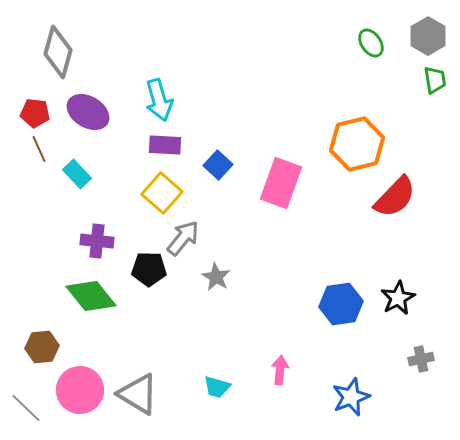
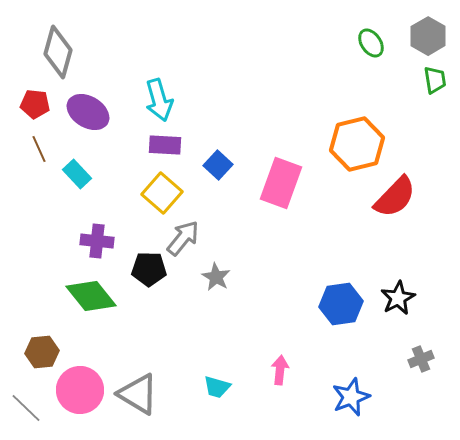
red pentagon: moved 9 px up
brown hexagon: moved 5 px down
gray cross: rotated 10 degrees counterclockwise
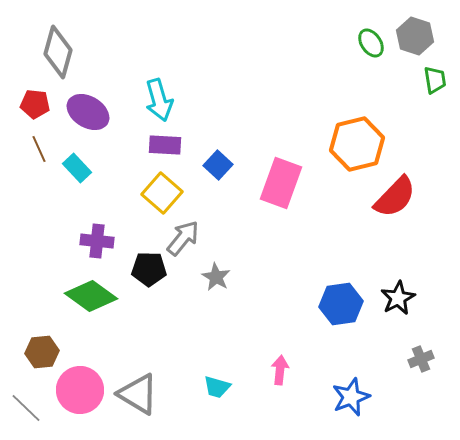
gray hexagon: moved 13 px left; rotated 12 degrees counterclockwise
cyan rectangle: moved 6 px up
green diamond: rotated 15 degrees counterclockwise
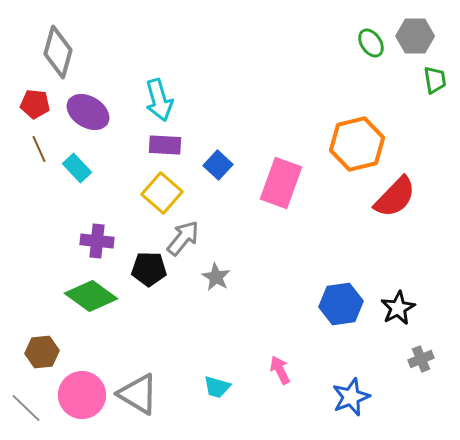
gray hexagon: rotated 18 degrees counterclockwise
black star: moved 10 px down
pink arrow: rotated 32 degrees counterclockwise
pink circle: moved 2 px right, 5 px down
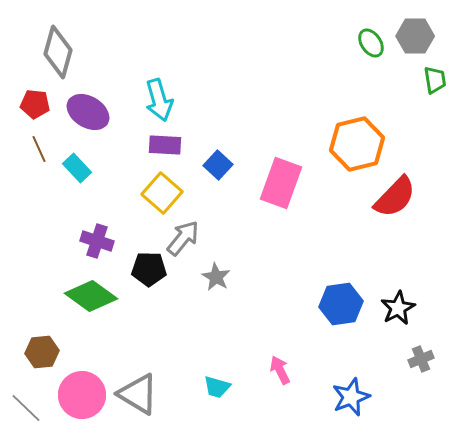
purple cross: rotated 12 degrees clockwise
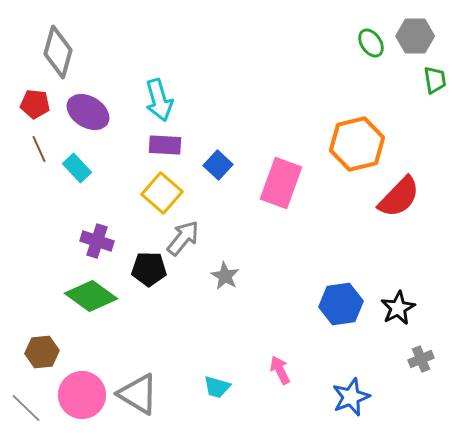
red semicircle: moved 4 px right
gray star: moved 9 px right, 1 px up
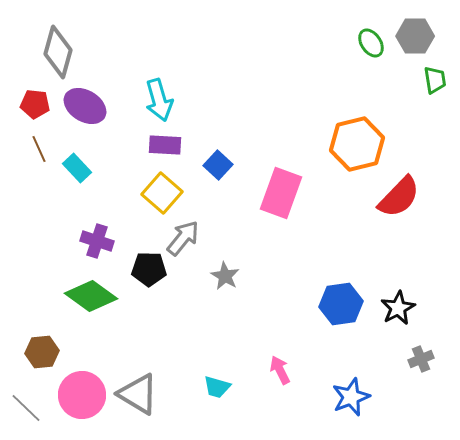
purple ellipse: moved 3 px left, 6 px up
pink rectangle: moved 10 px down
